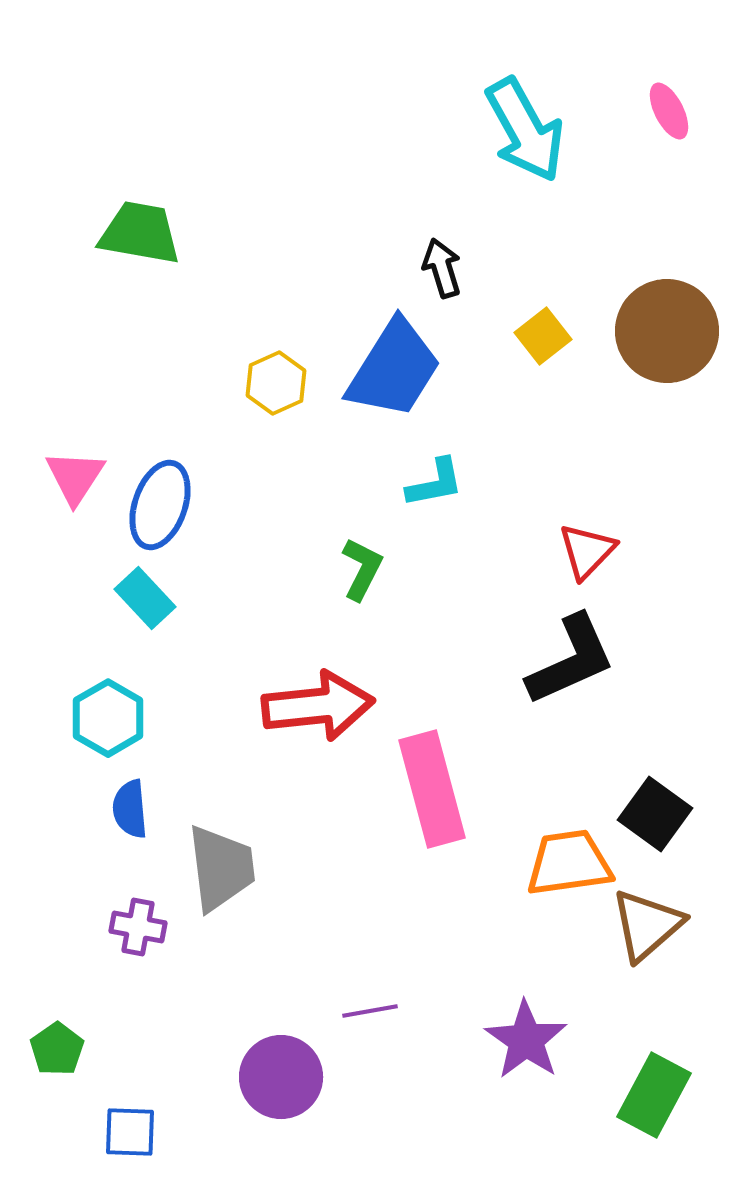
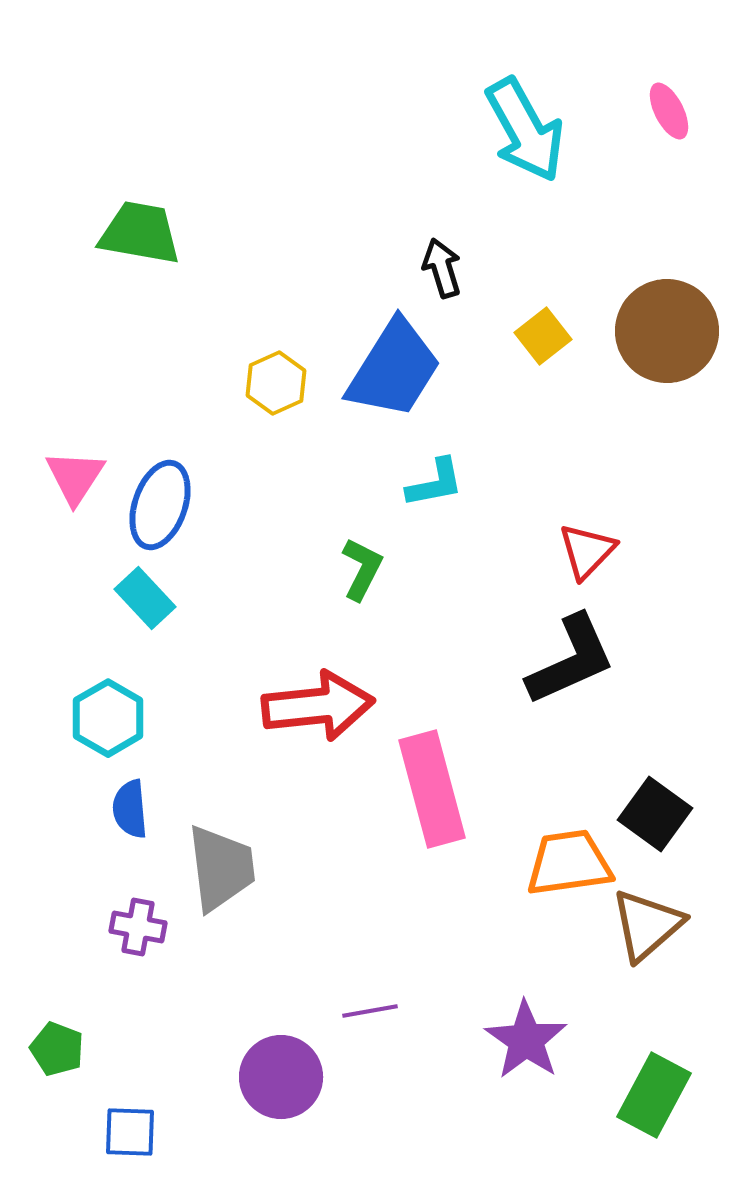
green pentagon: rotated 16 degrees counterclockwise
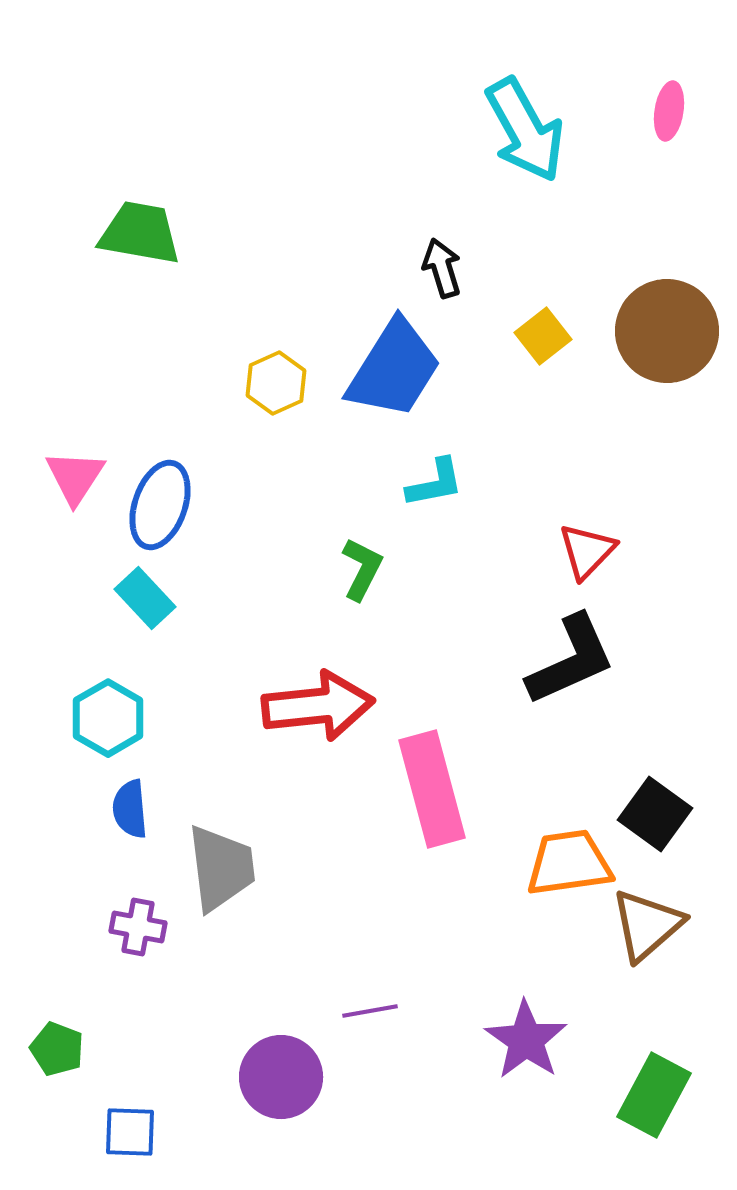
pink ellipse: rotated 36 degrees clockwise
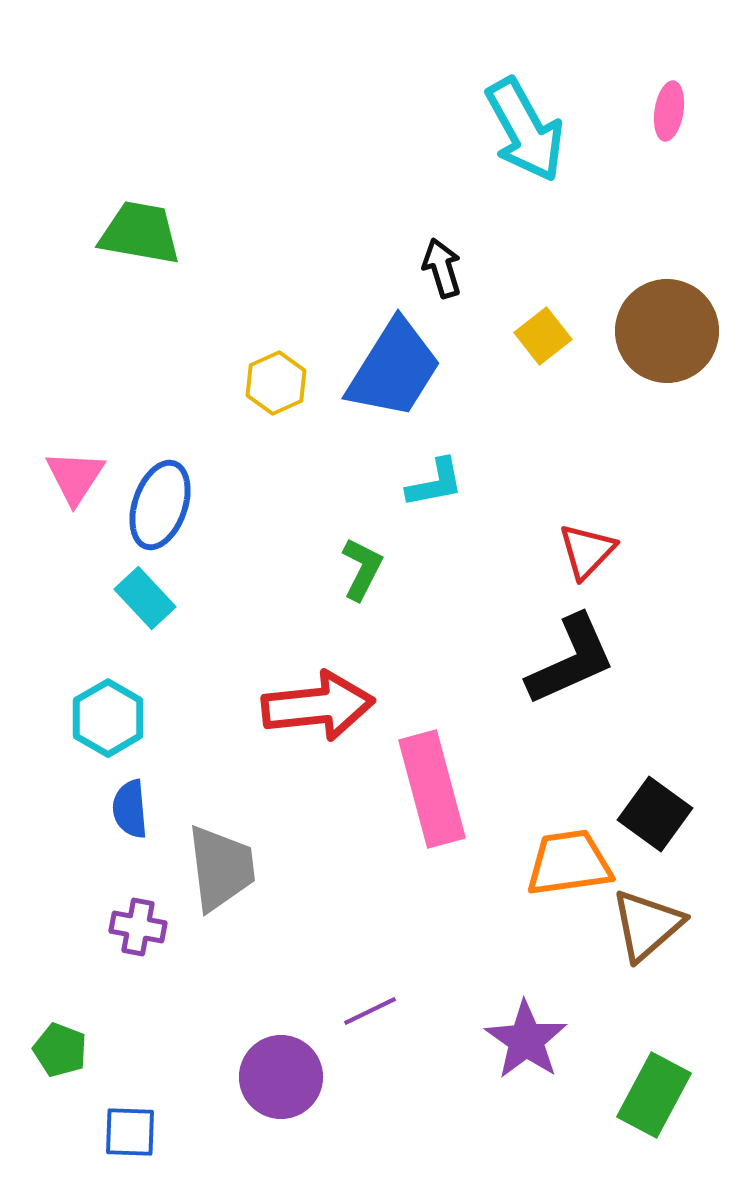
purple line: rotated 16 degrees counterclockwise
green pentagon: moved 3 px right, 1 px down
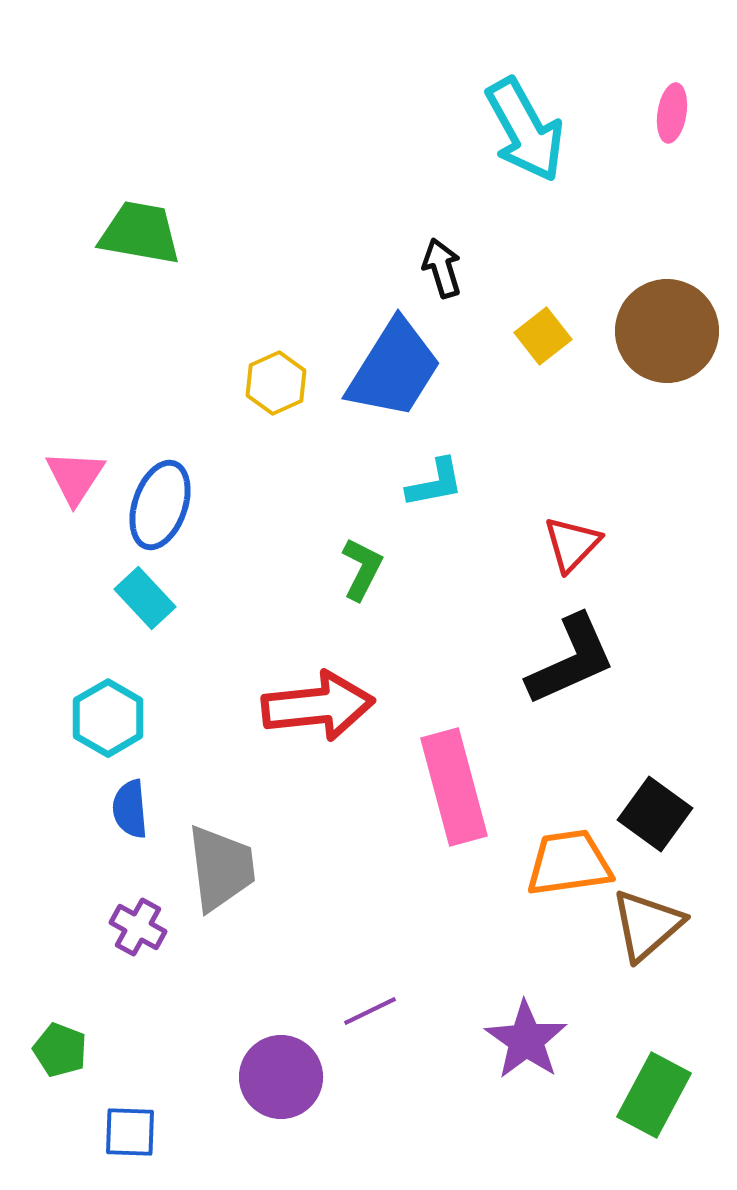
pink ellipse: moved 3 px right, 2 px down
red triangle: moved 15 px left, 7 px up
pink rectangle: moved 22 px right, 2 px up
purple cross: rotated 18 degrees clockwise
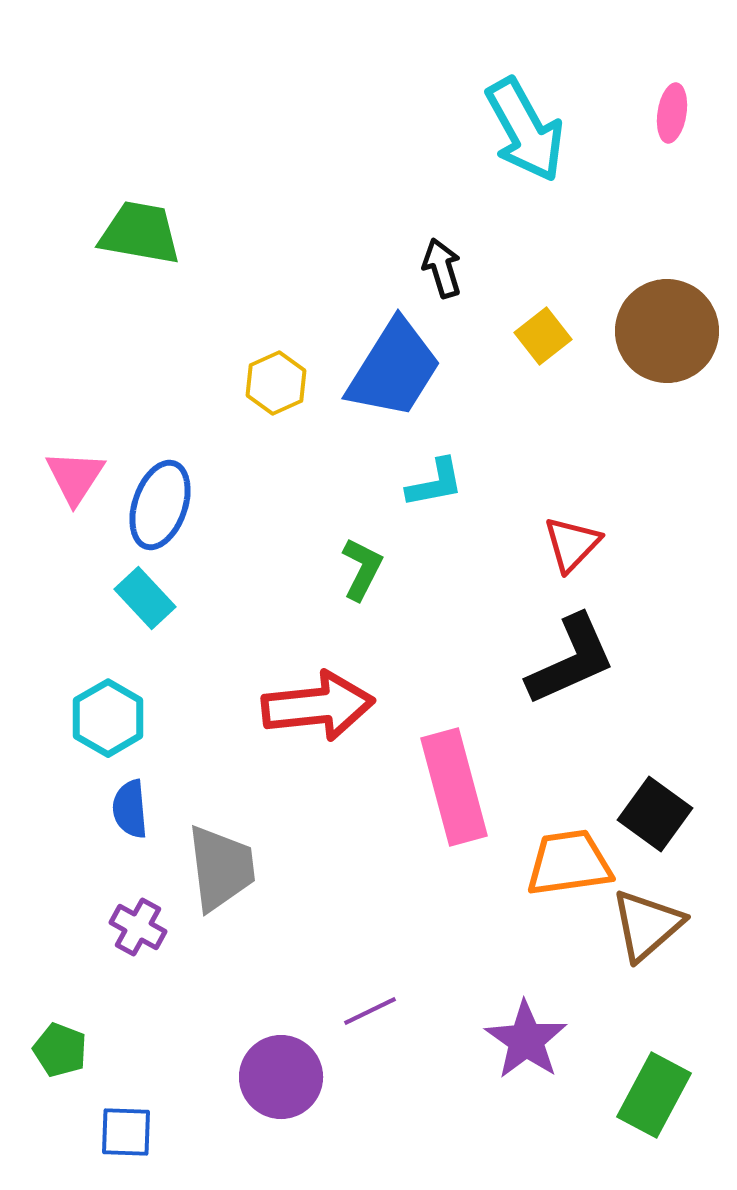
blue square: moved 4 px left
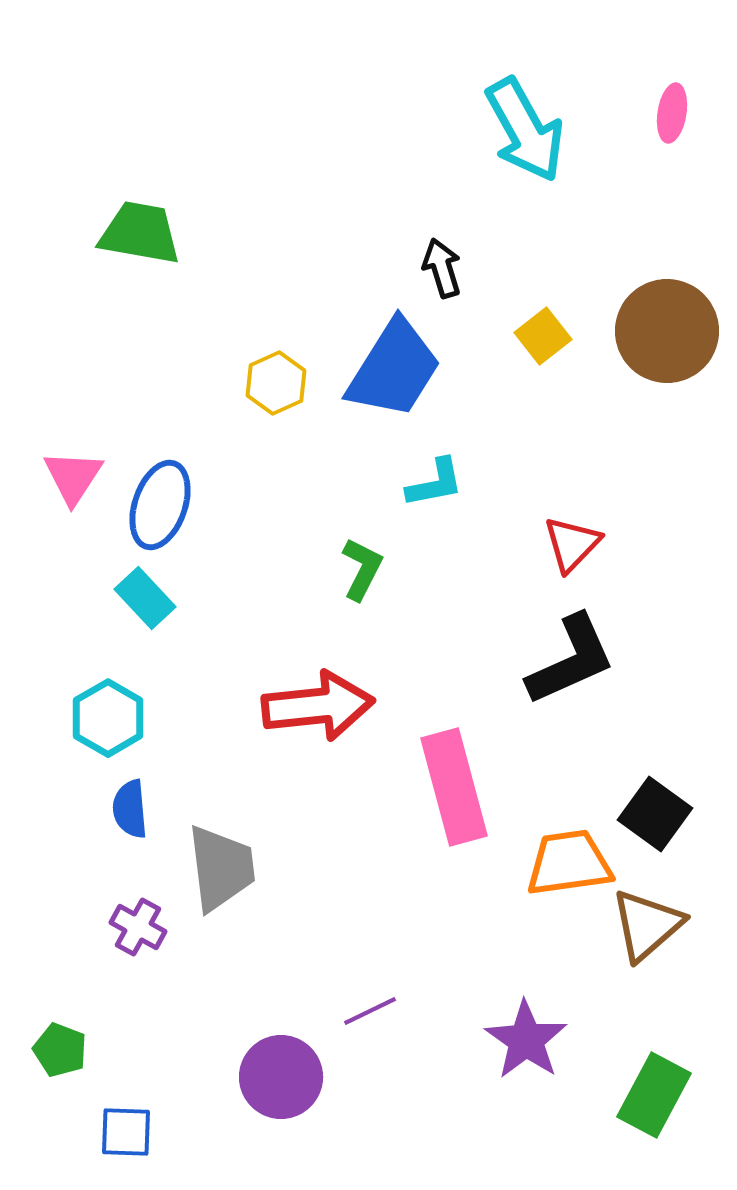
pink triangle: moved 2 px left
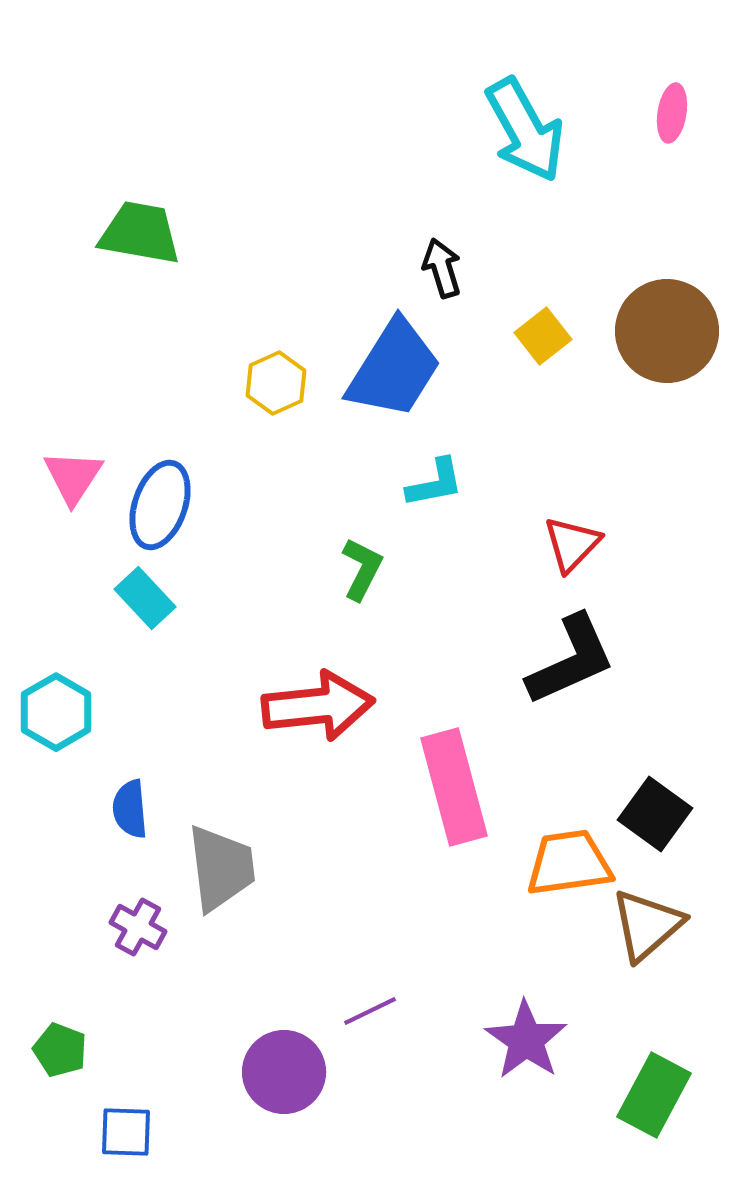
cyan hexagon: moved 52 px left, 6 px up
purple circle: moved 3 px right, 5 px up
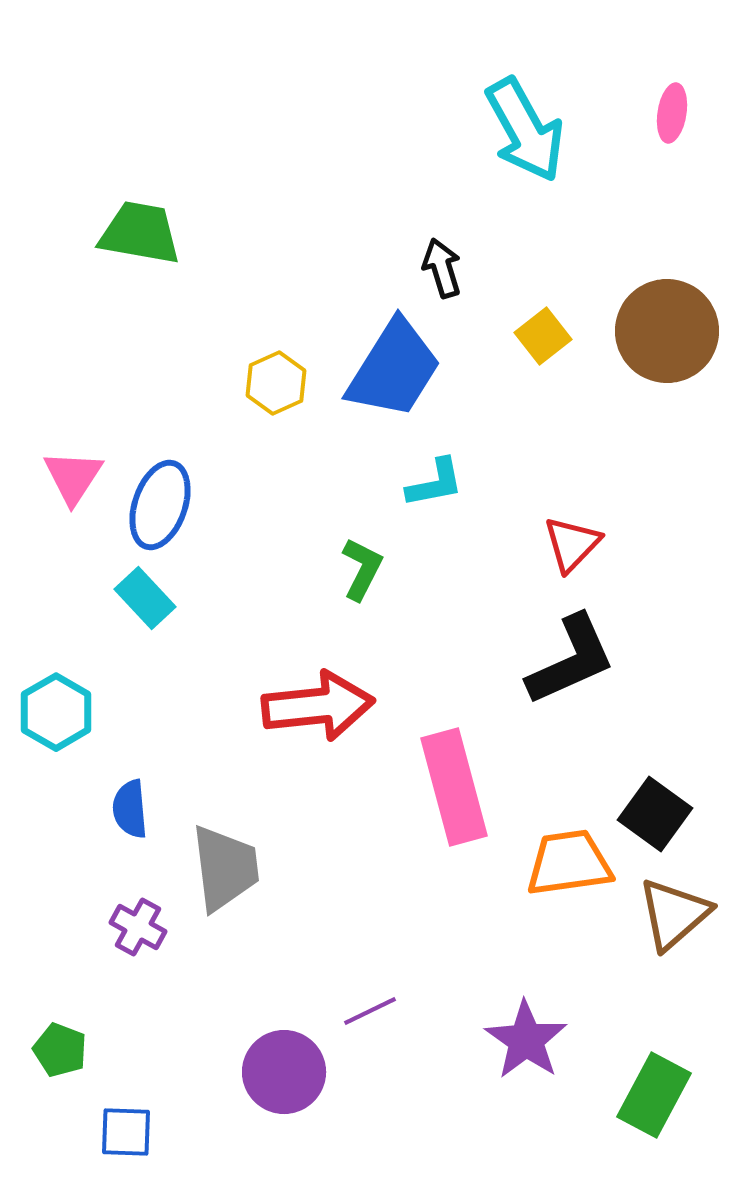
gray trapezoid: moved 4 px right
brown triangle: moved 27 px right, 11 px up
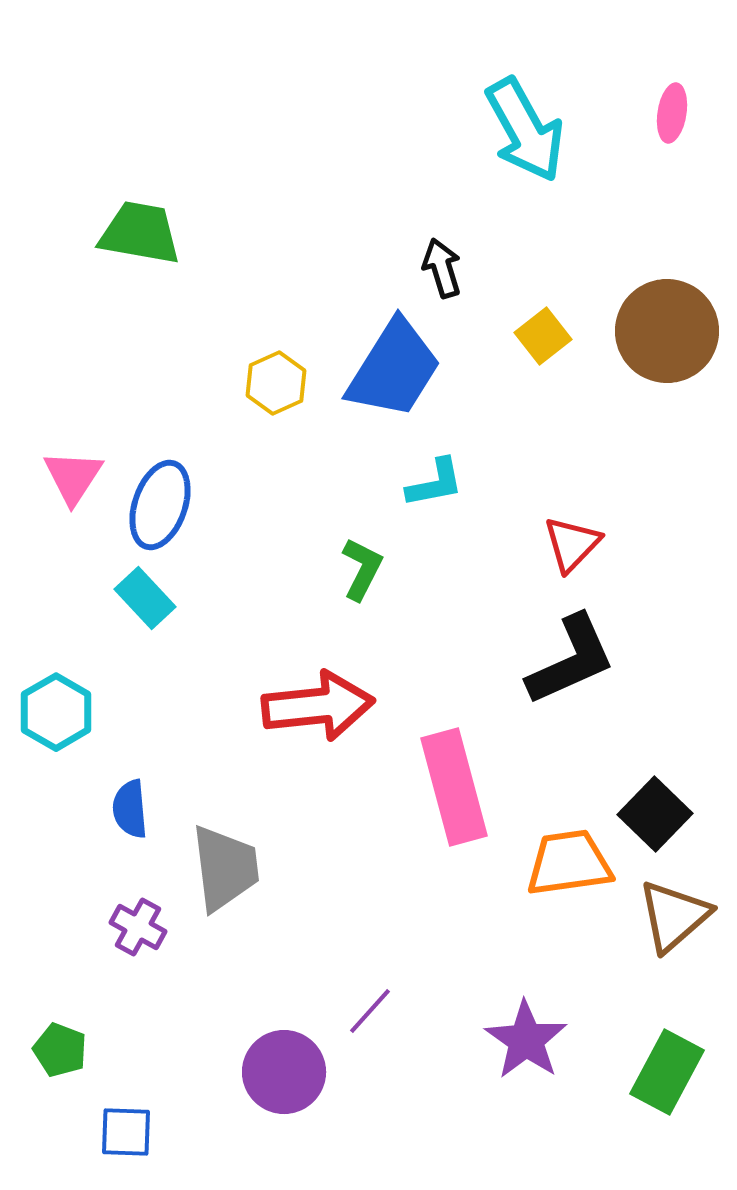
black square: rotated 8 degrees clockwise
brown triangle: moved 2 px down
purple line: rotated 22 degrees counterclockwise
green rectangle: moved 13 px right, 23 px up
